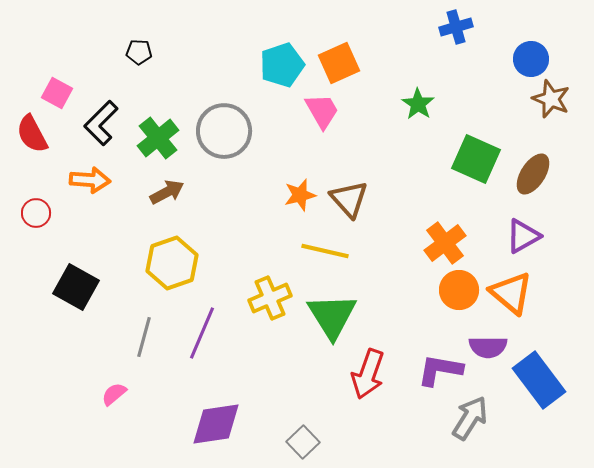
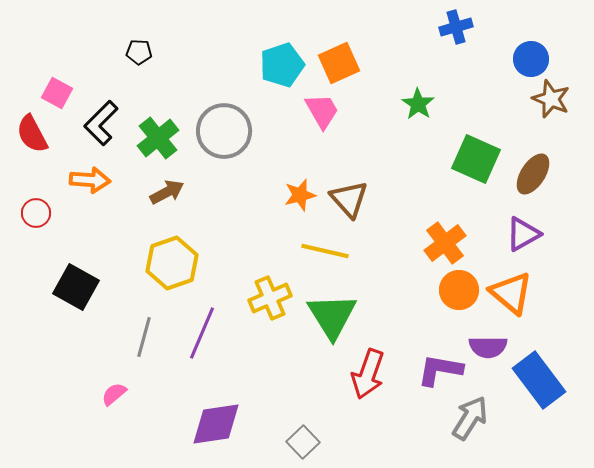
purple triangle: moved 2 px up
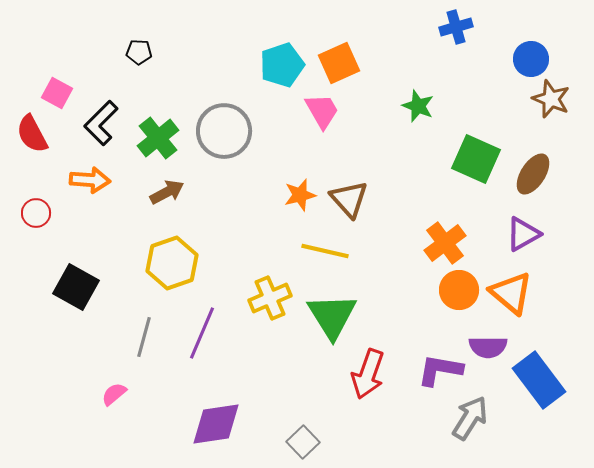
green star: moved 2 px down; rotated 12 degrees counterclockwise
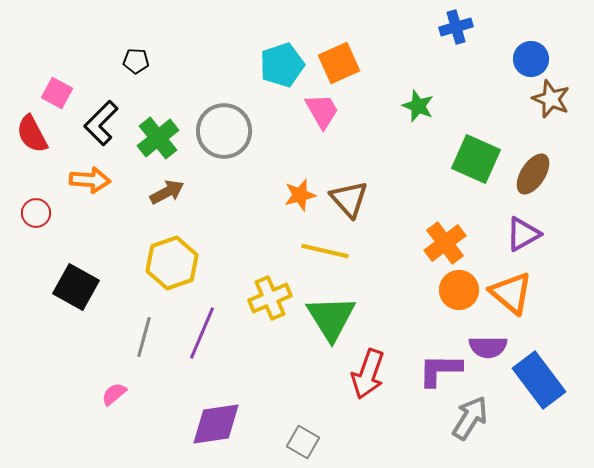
black pentagon: moved 3 px left, 9 px down
green triangle: moved 1 px left, 2 px down
purple L-shape: rotated 9 degrees counterclockwise
gray square: rotated 16 degrees counterclockwise
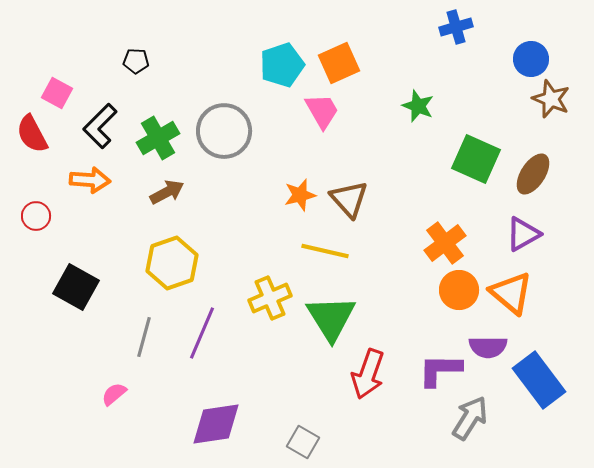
black L-shape: moved 1 px left, 3 px down
green cross: rotated 9 degrees clockwise
red circle: moved 3 px down
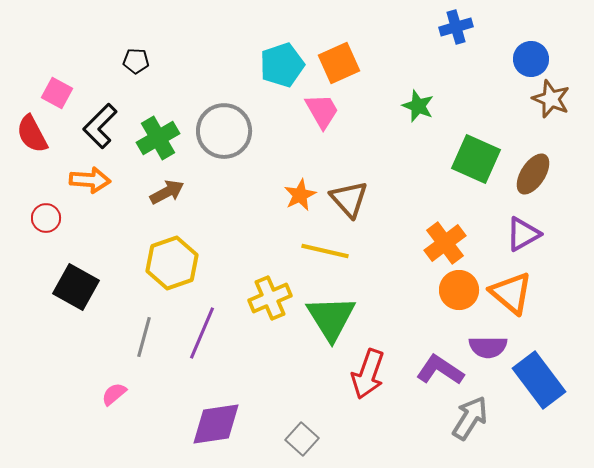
orange star: rotated 12 degrees counterclockwise
red circle: moved 10 px right, 2 px down
purple L-shape: rotated 33 degrees clockwise
gray square: moved 1 px left, 3 px up; rotated 12 degrees clockwise
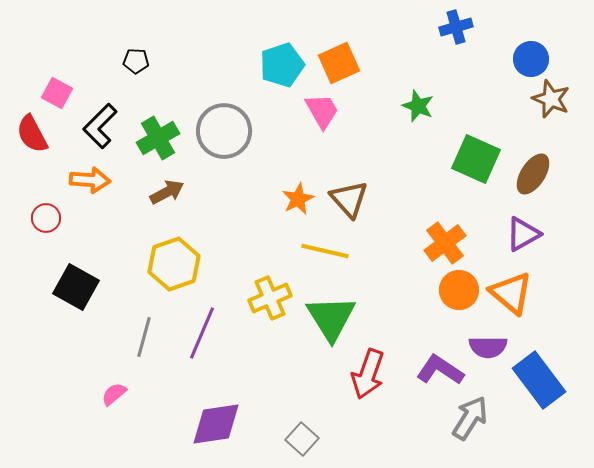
orange star: moved 2 px left, 4 px down
yellow hexagon: moved 2 px right, 1 px down
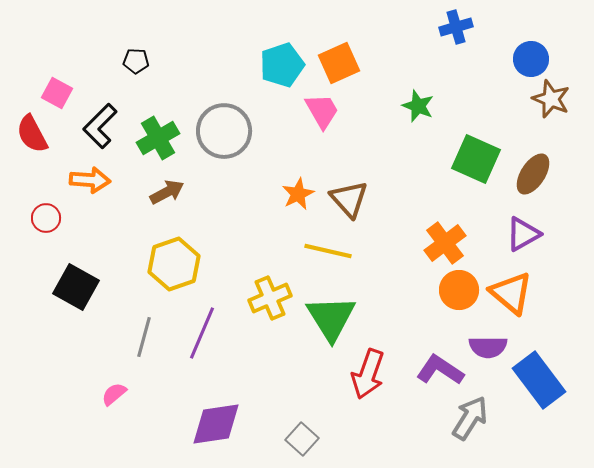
orange star: moved 5 px up
yellow line: moved 3 px right
